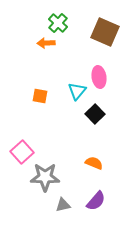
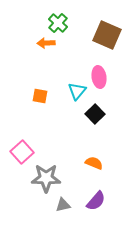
brown square: moved 2 px right, 3 px down
gray star: moved 1 px right, 1 px down
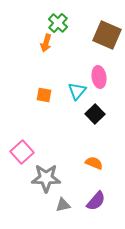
orange arrow: rotated 72 degrees counterclockwise
orange square: moved 4 px right, 1 px up
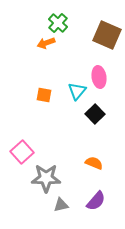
orange arrow: rotated 54 degrees clockwise
gray triangle: moved 2 px left
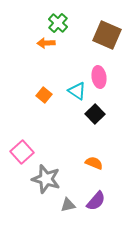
orange arrow: rotated 18 degrees clockwise
cyan triangle: rotated 36 degrees counterclockwise
orange square: rotated 28 degrees clockwise
gray star: moved 1 px down; rotated 16 degrees clockwise
gray triangle: moved 7 px right
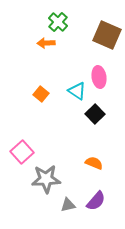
green cross: moved 1 px up
orange square: moved 3 px left, 1 px up
gray star: rotated 20 degrees counterclockwise
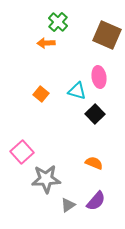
cyan triangle: rotated 18 degrees counterclockwise
gray triangle: rotated 21 degrees counterclockwise
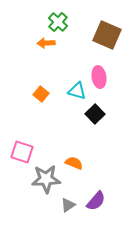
pink square: rotated 30 degrees counterclockwise
orange semicircle: moved 20 px left
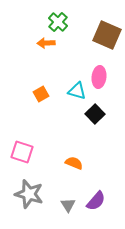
pink ellipse: rotated 15 degrees clockwise
orange square: rotated 21 degrees clockwise
gray star: moved 17 px left, 15 px down; rotated 20 degrees clockwise
gray triangle: rotated 28 degrees counterclockwise
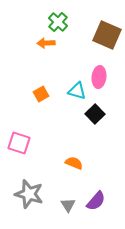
pink square: moved 3 px left, 9 px up
